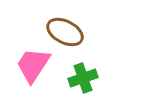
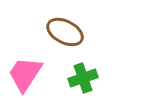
pink trapezoid: moved 8 px left, 9 px down
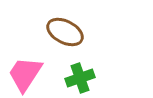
green cross: moved 3 px left
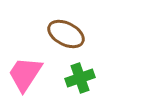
brown ellipse: moved 1 px right, 2 px down
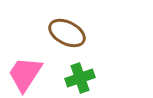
brown ellipse: moved 1 px right, 1 px up
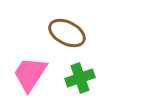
pink trapezoid: moved 5 px right
